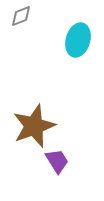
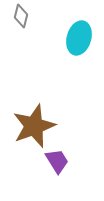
gray diamond: rotated 55 degrees counterclockwise
cyan ellipse: moved 1 px right, 2 px up
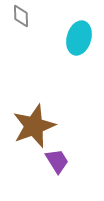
gray diamond: rotated 15 degrees counterclockwise
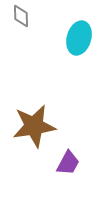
brown star: rotated 12 degrees clockwise
purple trapezoid: moved 11 px right, 2 px down; rotated 60 degrees clockwise
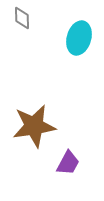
gray diamond: moved 1 px right, 2 px down
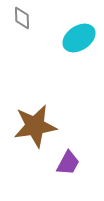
cyan ellipse: rotated 40 degrees clockwise
brown star: moved 1 px right
